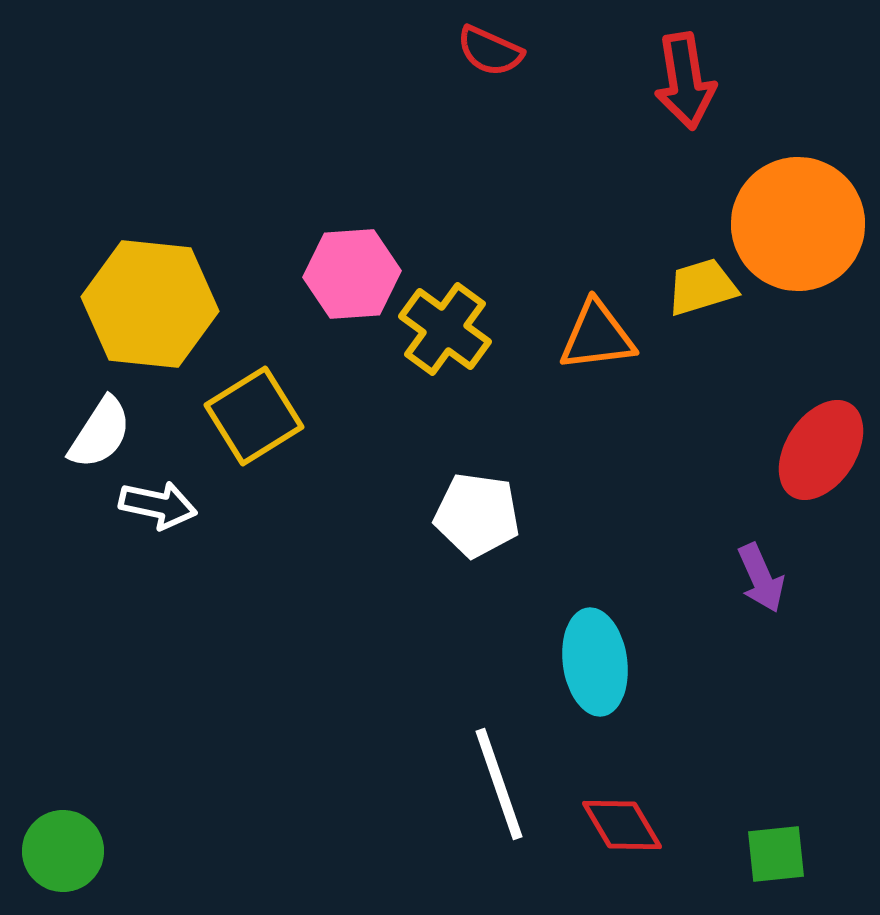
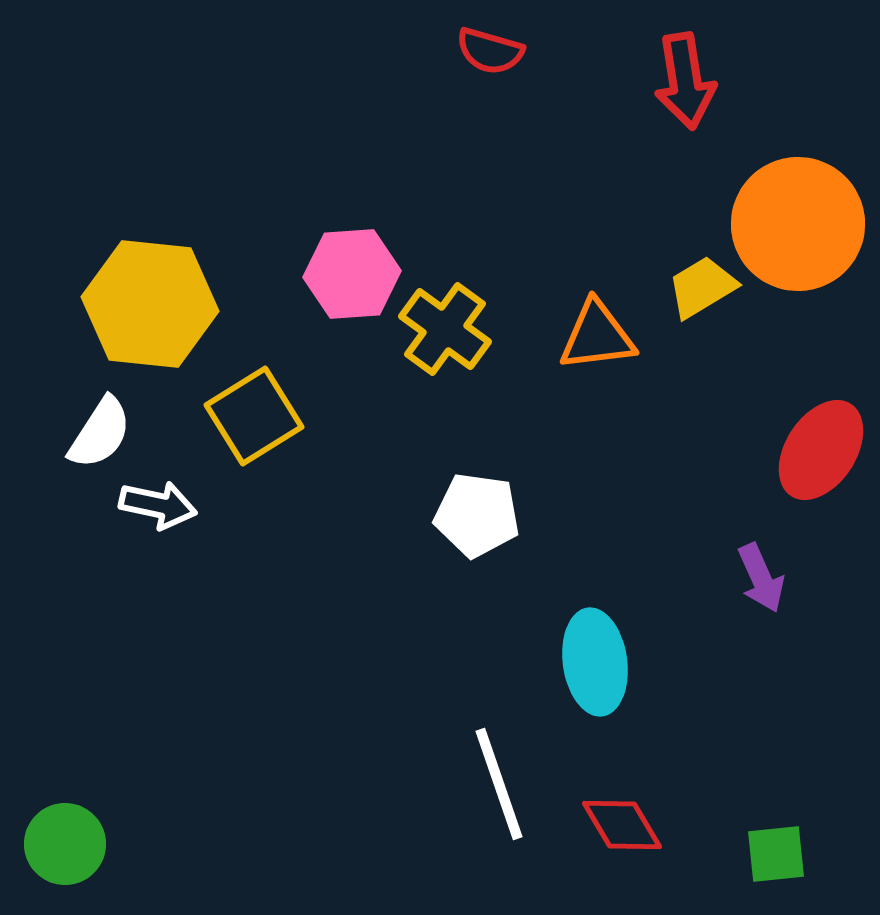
red semicircle: rotated 8 degrees counterclockwise
yellow trapezoid: rotated 14 degrees counterclockwise
green circle: moved 2 px right, 7 px up
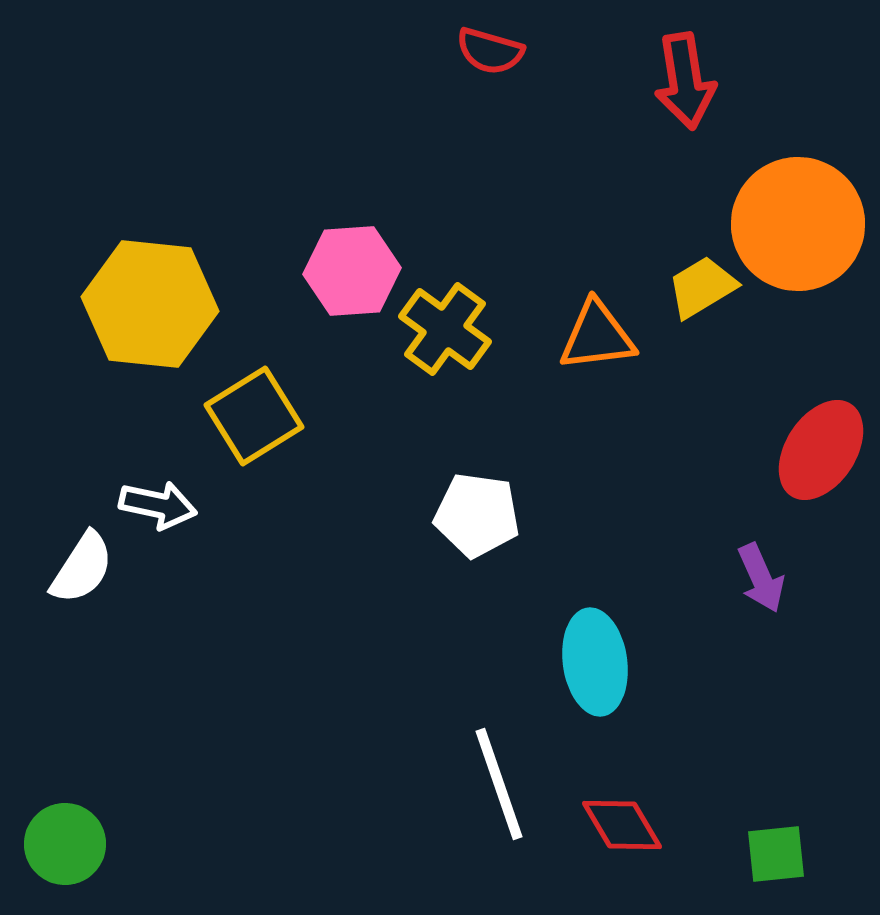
pink hexagon: moved 3 px up
white semicircle: moved 18 px left, 135 px down
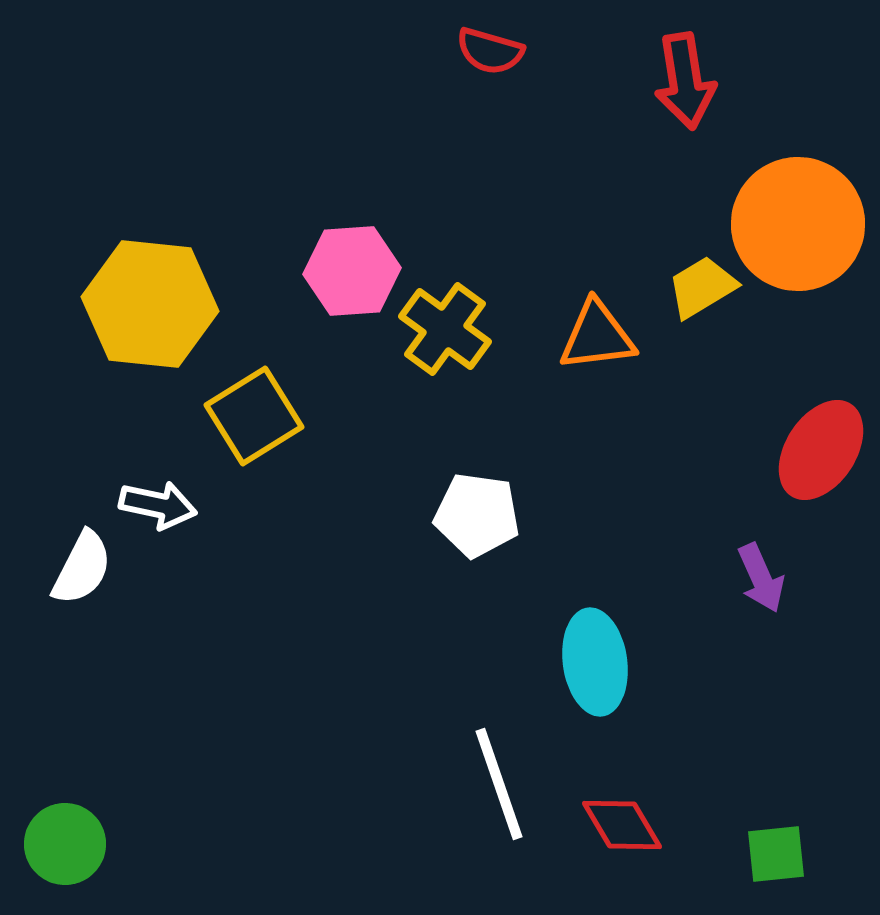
white semicircle: rotated 6 degrees counterclockwise
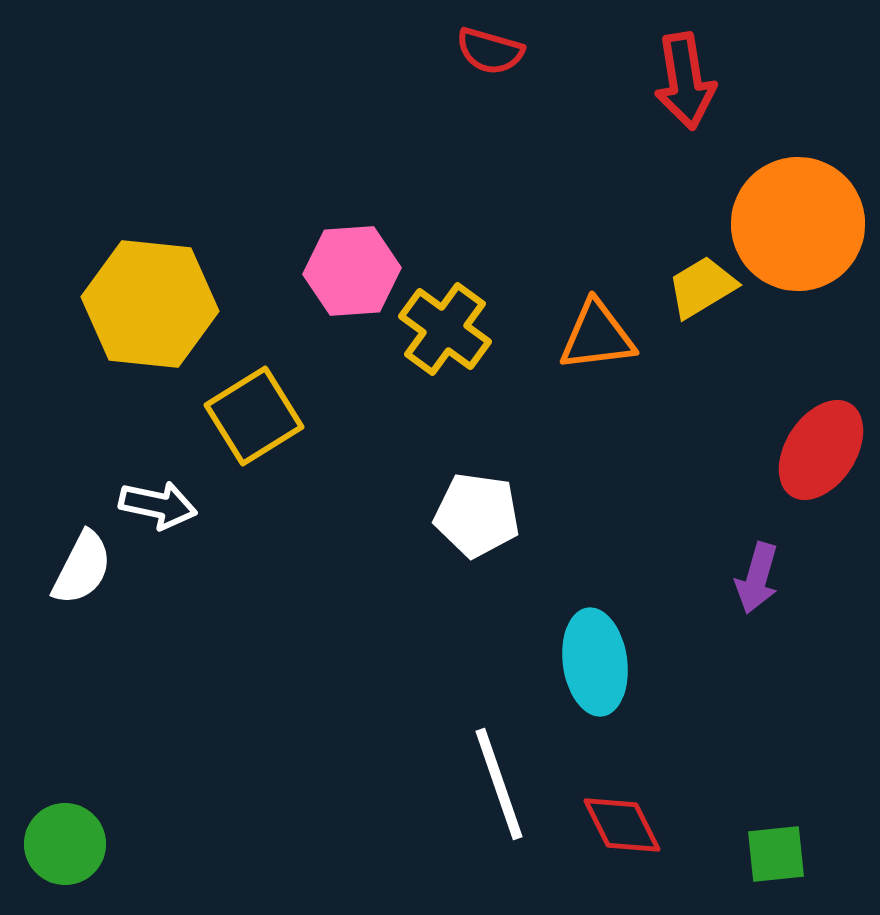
purple arrow: moved 4 px left; rotated 40 degrees clockwise
red diamond: rotated 4 degrees clockwise
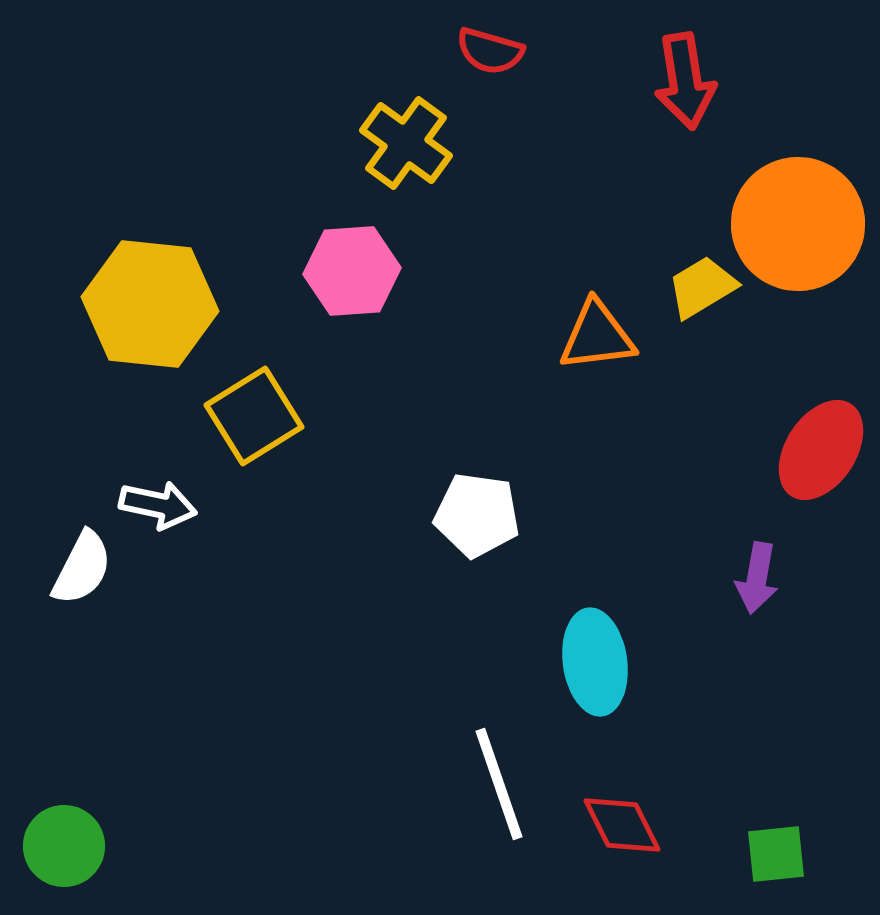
yellow cross: moved 39 px left, 186 px up
purple arrow: rotated 6 degrees counterclockwise
green circle: moved 1 px left, 2 px down
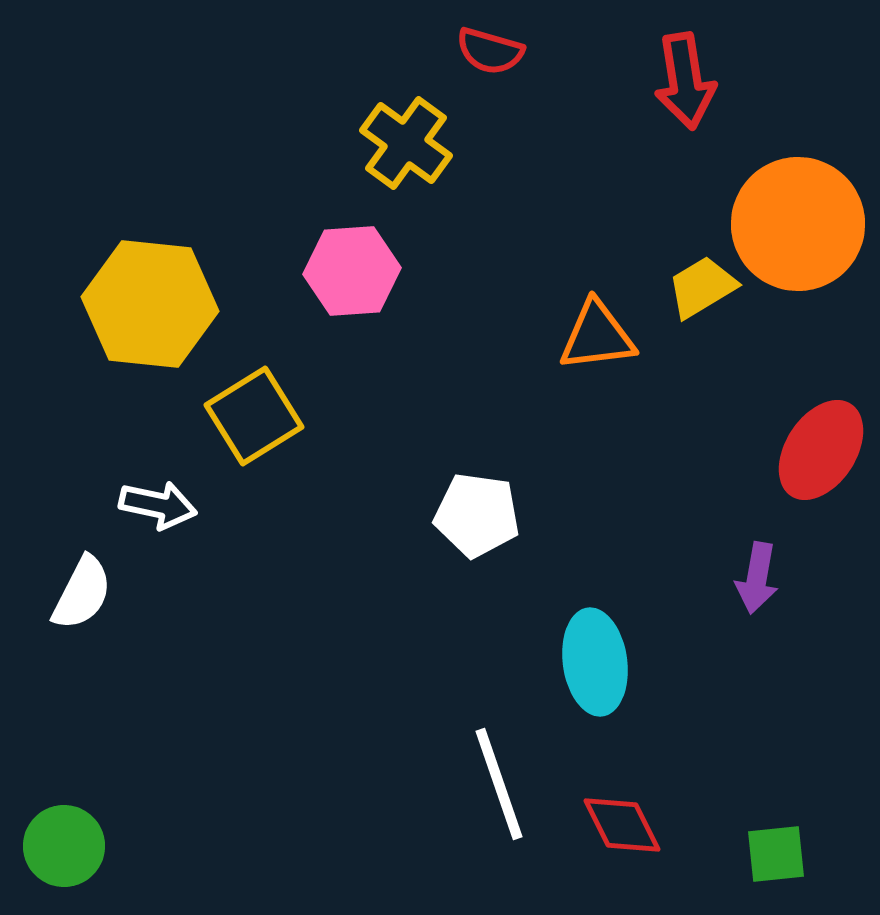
white semicircle: moved 25 px down
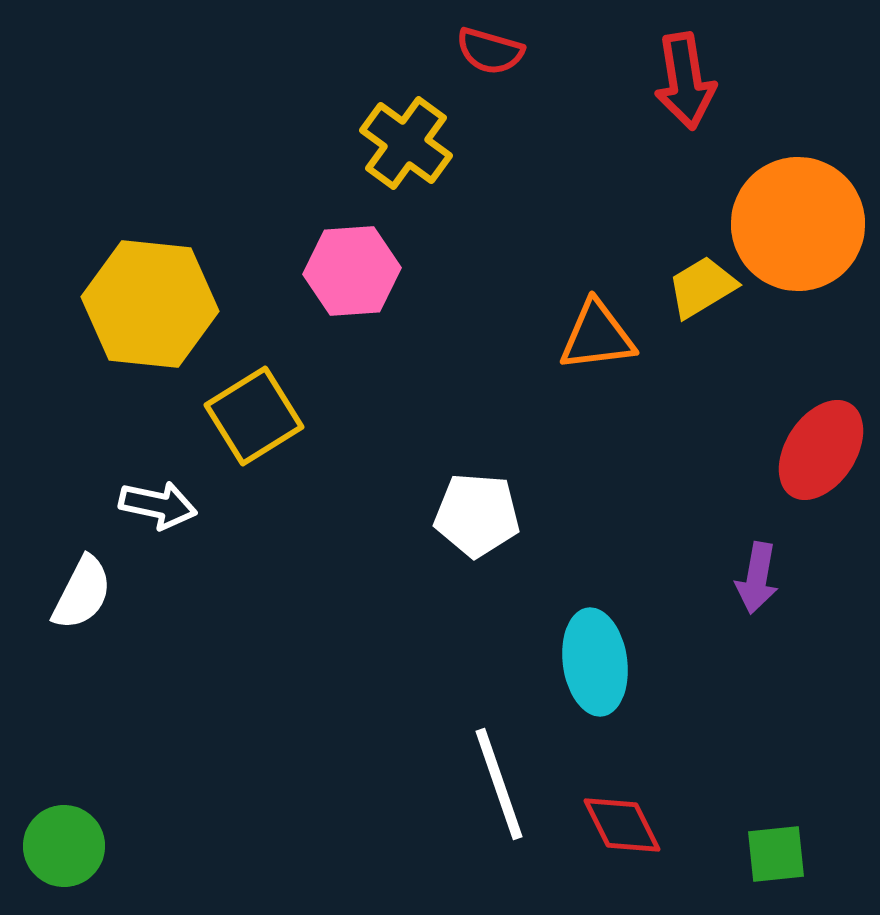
white pentagon: rotated 4 degrees counterclockwise
